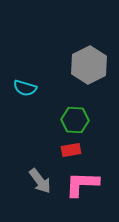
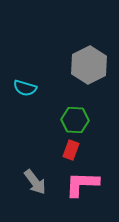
red rectangle: rotated 60 degrees counterclockwise
gray arrow: moved 5 px left, 1 px down
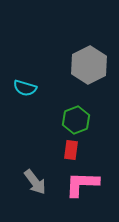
green hexagon: moved 1 px right; rotated 24 degrees counterclockwise
red rectangle: rotated 12 degrees counterclockwise
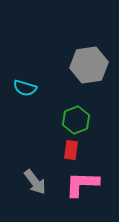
gray hexagon: rotated 18 degrees clockwise
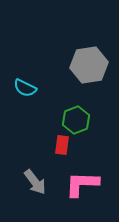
cyan semicircle: rotated 10 degrees clockwise
red rectangle: moved 9 px left, 5 px up
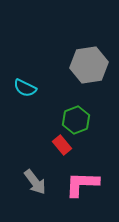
red rectangle: rotated 48 degrees counterclockwise
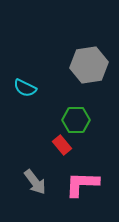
green hexagon: rotated 20 degrees clockwise
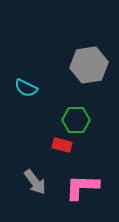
cyan semicircle: moved 1 px right
red rectangle: rotated 36 degrees counterclockwise
pink L-shape: moved 3 px down
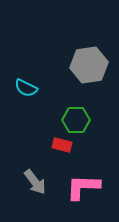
pink L-shape: moved 1 px right
